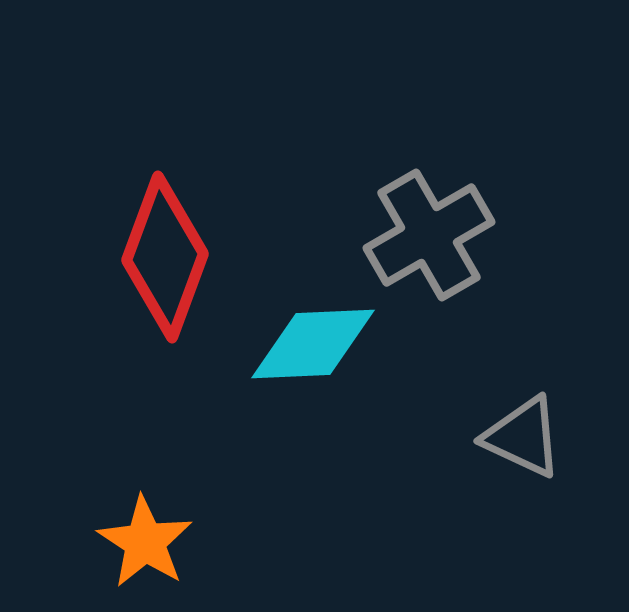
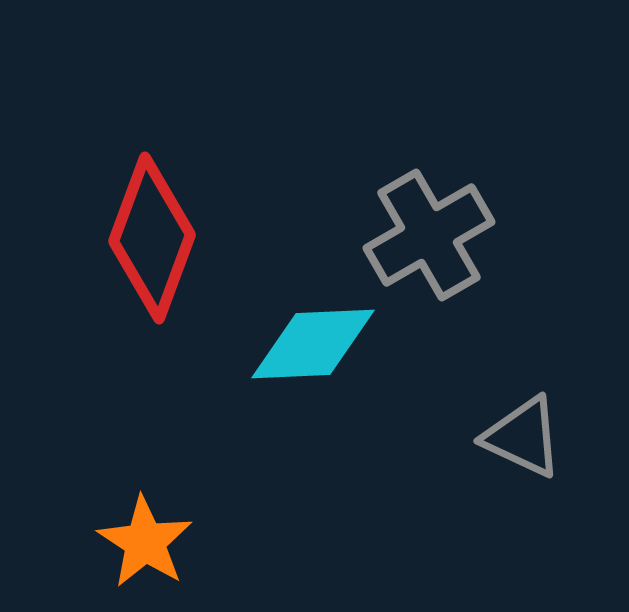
red diamond: moved 13 px left, 19 px up
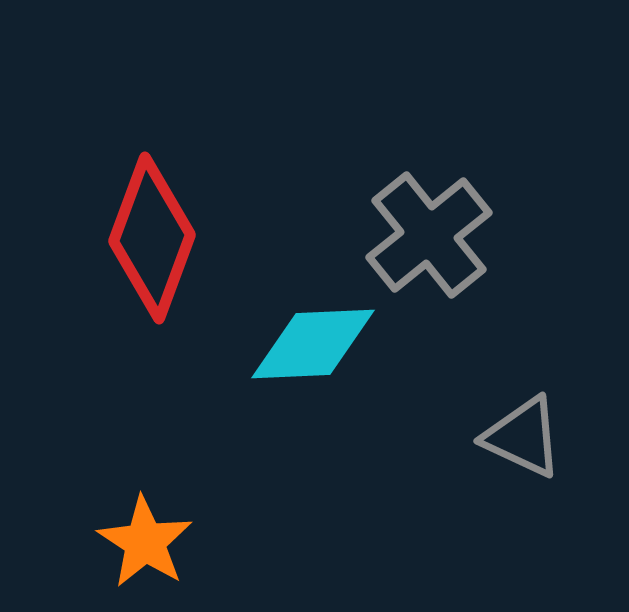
gray cross: rotated 9 degrees counterclockwise
